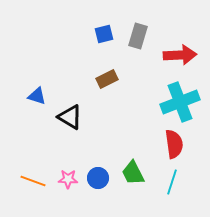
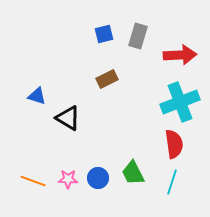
black triangle: moved 2 px left, 1 px down
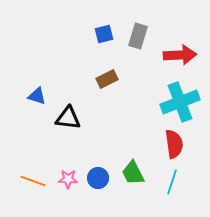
black triangle: rotated 24 degrees counterclockwise
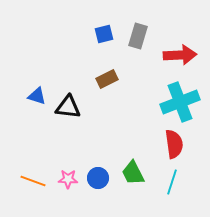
black triangle: moved 11 px up
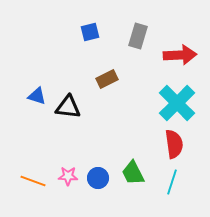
blue square: moved 14 px left, 2 px up
cyan cross: moved 3 px left, 1 px down; rotated 24 degrees counterclockwise
pink star: moved 3 px up
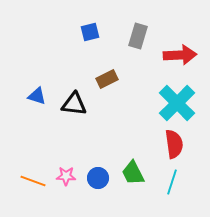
black triangle: moved 6 px right, 3 px up
pink star: moved 2 px left
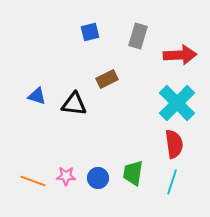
green trapezoid: rotated 36 degrees clockwise
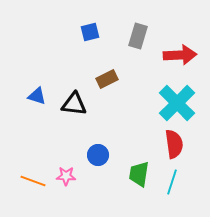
green trapezoid: moved 6 px right, 1 px down
blue circle: moved 23 px up
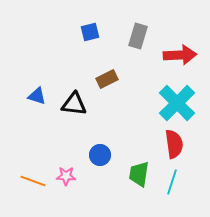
blue circle: moved 2 px right
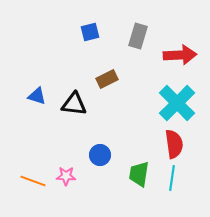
cyan line: moved 4 px up; rotated 10 degrees counterclockwise
